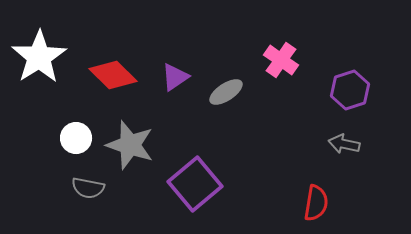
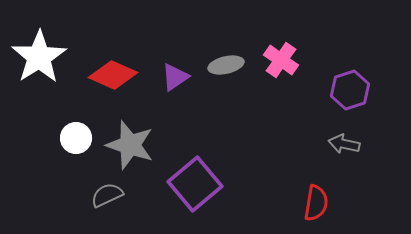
red diamond: rotated 21 degrees counterclockwise
gray ellipse: moved 27 px up; rotated 20 degrees clockwise
gray semicircle: moved 19 px right, 7 px down; rotated 144 degrees clockwise
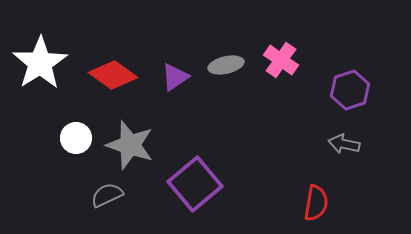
white star: moved 1 px right, 6 px down
red diamond: rotated 12 degrees clockwise
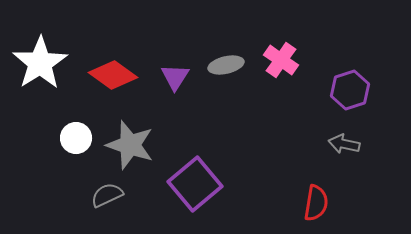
purple triangle: rotated 24 degrees counterclockwise
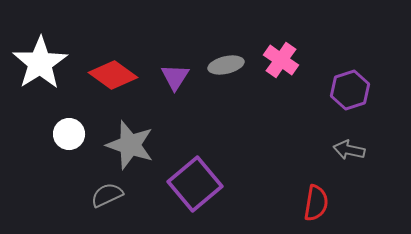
white circle: moved 7 px left, 4 px up
gray arrow: moved 5 px right, 6 px down
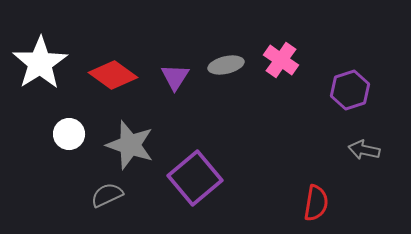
gray arrow: moved 15 px right
purple square: moved 6 px up
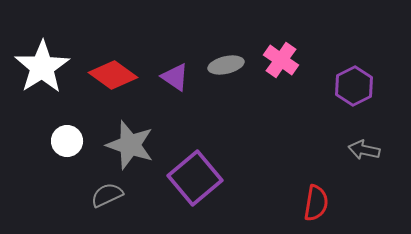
white star: moved 2 px right, 4 px down
purple triangle: rotated 28 degrees counterclockwise
purple hexagon: moved 4 px right, 4 px up; rotated 9 degrees counterclockwise
white circle: moved 2 px left, 7 px down
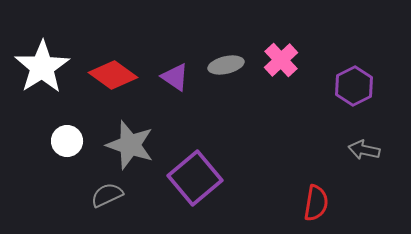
pink cross: rotated 12 degrees clockwise
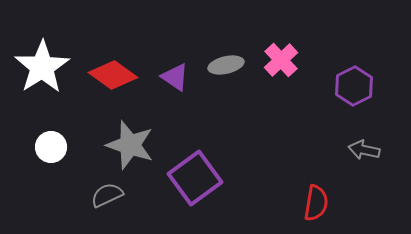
white circle: moved 16 px left, 6 px down
purple square: rotated 4 degrees clockwise
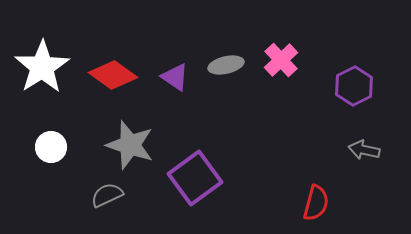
red semicircle: rotated 6 degrees clockwise
